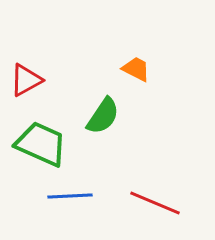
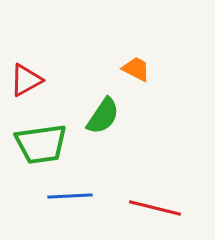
green trapezoid: rotated 148 degrees clockwise
red line: moved 5 px down; rotated 9 degrees counterclockwise
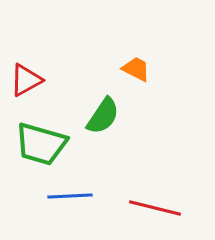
green trapezoid: rotated 24 degrees clockwise
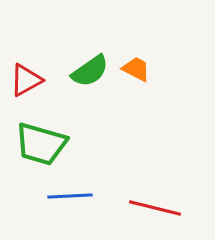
green semicircle: moved 13 px left, 45 px up; rotated 21 degrees clockwise
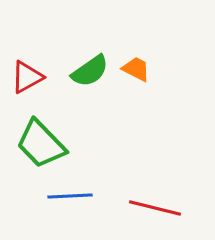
red triangle: moved 1 px right, 3 px up
green trapezoid: rotated 30 degrees clockwise
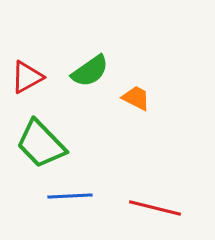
orange trapezoid: moved 29 px down
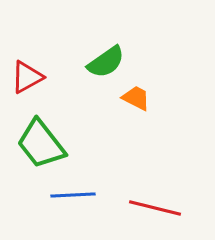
green semicircle: moved 16 px right, 9 px up
green trapezoid: rotated 6 degrees clockwise
blue line: moved 3 px right, 1 px up
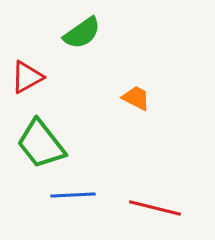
green semicircle: moved 24 px left, 29 px up
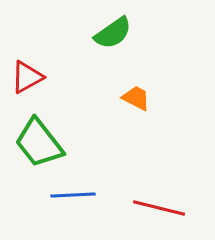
green semicircle: moved 31 px right
green trapezoid: moved 2 px left, 1 px up
red line: moved 4 px right
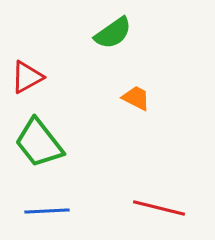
blue line: moved 26 px left, 16 px down
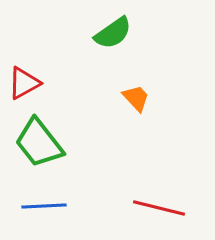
red triangle: moved 3 px left, 6 px down
orange trapezoid: rotated 20 degrees clockwise
blue line: moved 3 px left, 5 px up
